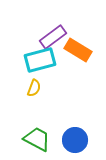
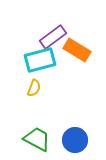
orange rectangle: moved 1 px left
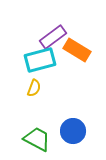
blue circle: moved 2 px left, 9 px up
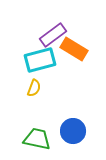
purple rectangle: moved 2 px up
orange rectangle: moved 3 px left, 1 px up
green trapezoid: rotated 16 degrees counterclockwise
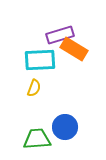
purple rectangle: moved 7 px right; rotated 20 degrees clockwise
cyan rectangle: rotated 12 degrees clockwise
blue circle: moved 8 px left, 4 px up
green trapezoid: rotated 16 degrees counterclockwise
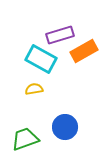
orange rectangle: moved 10 px right, 2 px down; rotated 60 degrees counterclockwise
cyan rectangle: moved 1 px right, 1 px up; rotated 32 degrees clockwise
yellow semicircle: moved 1 px down; rotated 120 degrees counterclockwise
green trapezoid: moved 12 px left; rotated 16 degrees counterclockwise
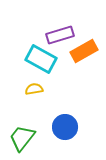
green trapezoid: moved 3 px left, 1 px up; rotated 32 degrees counterclockwise
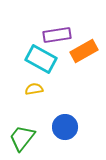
purple rectangle: moved 3 px left; rotated 8 degrees clockwise
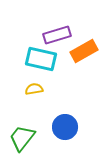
purple rectangle: rotated 8 degrees counterclockwise
cyan rectangle: rotated 16 degrees counterclockwise
